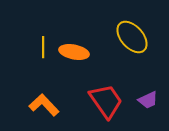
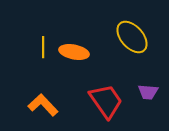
purple trapezoid: moved 8 px up; rotated 30 degrees clockwise
orange L-shape: moved 1 px left
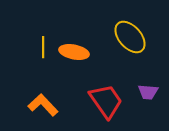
yellow ellipse: moved 2 px left
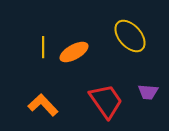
yellow ellipse: moved 1 px up
orange ellipse: rotated 40 degrees counterclockwise
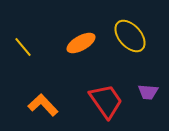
yellow line: moved 20 px left; rotated 40 degrees counterclockwise
orange ellipse: moved 7 px right, 9 px up
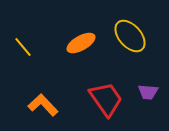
red trapezoid: moved 2 px up
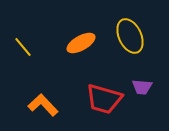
yellow ellipse: rotated 16 degrees clockwise
purple trapezoid: moved 6 px left, 5 px up
red trapezoid: moved 2 px left; rotated 141 degrees clockwise
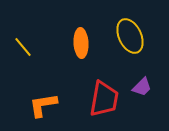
orange ellipse: rotated 64 degrees counterclockwise
purple trapezoid: rotated 50 degrees counterclockwise
red trapezoid: rotated 96 degrees counterclockwise
orange L-shape: rotated 56 degrees counterclockwise
